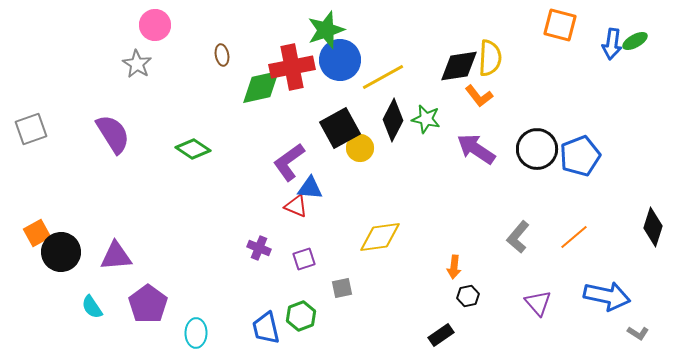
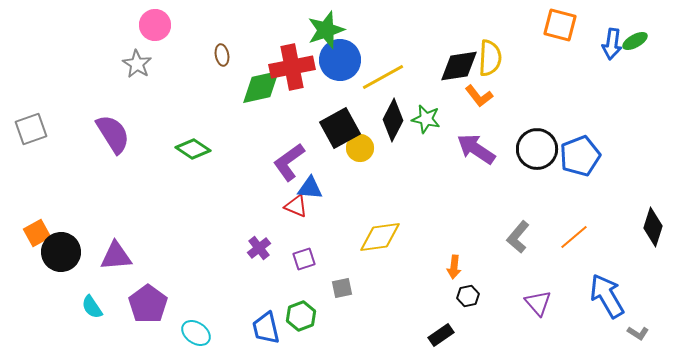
purple cross at (259, 248): rotated 30 degrees clockwise
blue arrow at (607, 296): rotated 132 degrees counterclockwise
cyan ellipse at (196, 333): rotated 56 degrees counterclockwise
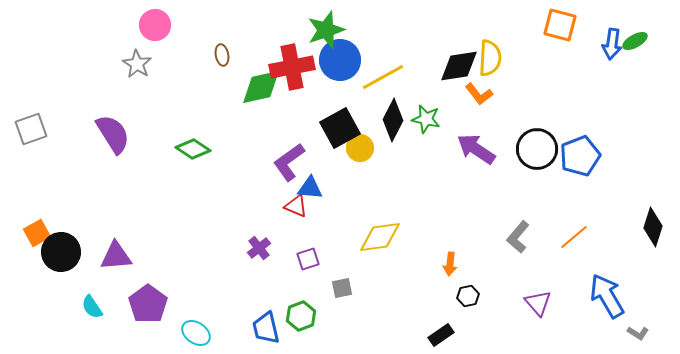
orange L-shape at (479, 96): moved 2 px up
purple square at (304, 259): moved 4 px right
orange arrow at (454, 267): moved 4 px left, 3 px up
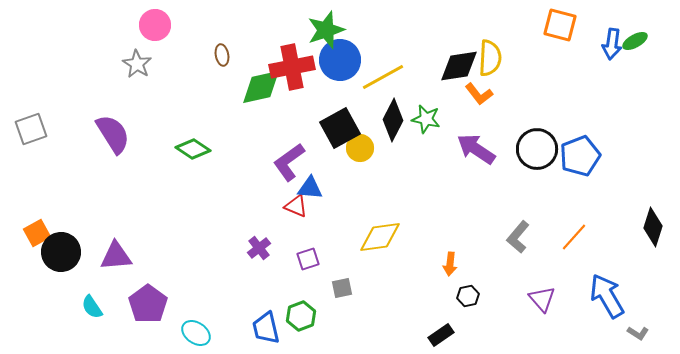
orange line at (574, 237): rotated 8 degrees counterclockwise
purple triangle at (538, 303): moved 4 px right, 4 px up
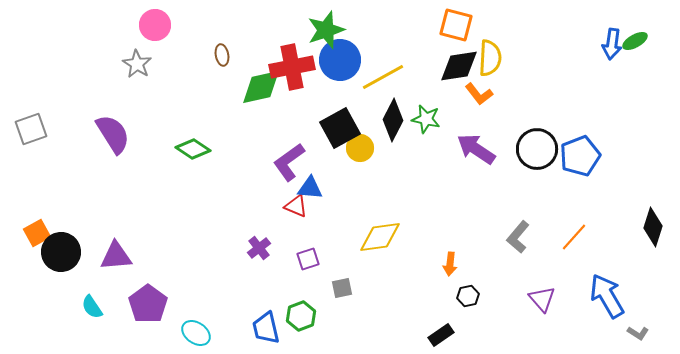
orange square at (560, 25): moved 104 px left
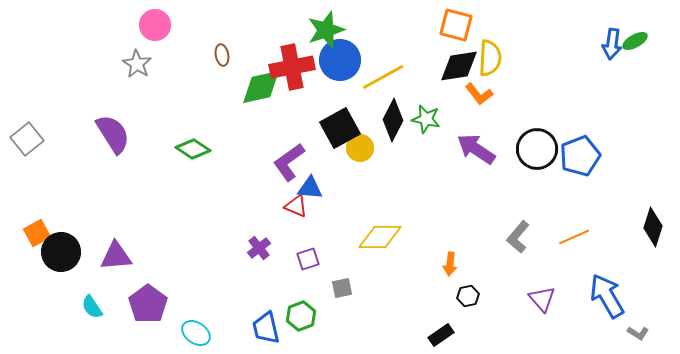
gray square at (31, 129): moved 4 px left, 10 px down; rotated 20 degrees counterclockwise
yellow diamond at (380, 237): rotated 9 degrees clockwise
orange line at (574, 237): rotated 24 degrees clockwise
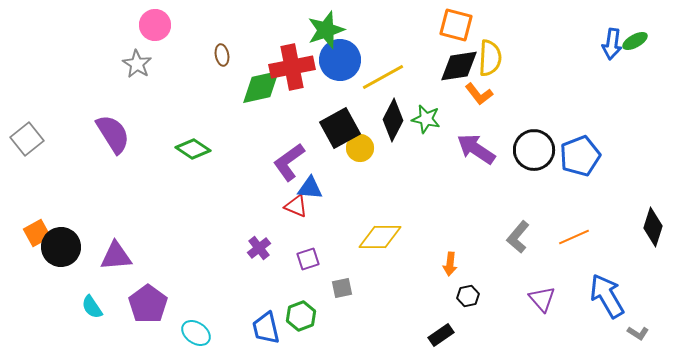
black circle at (537, 149): moved 3 px left, 1 px down
black circle at (61, 252): moved 5 px up
